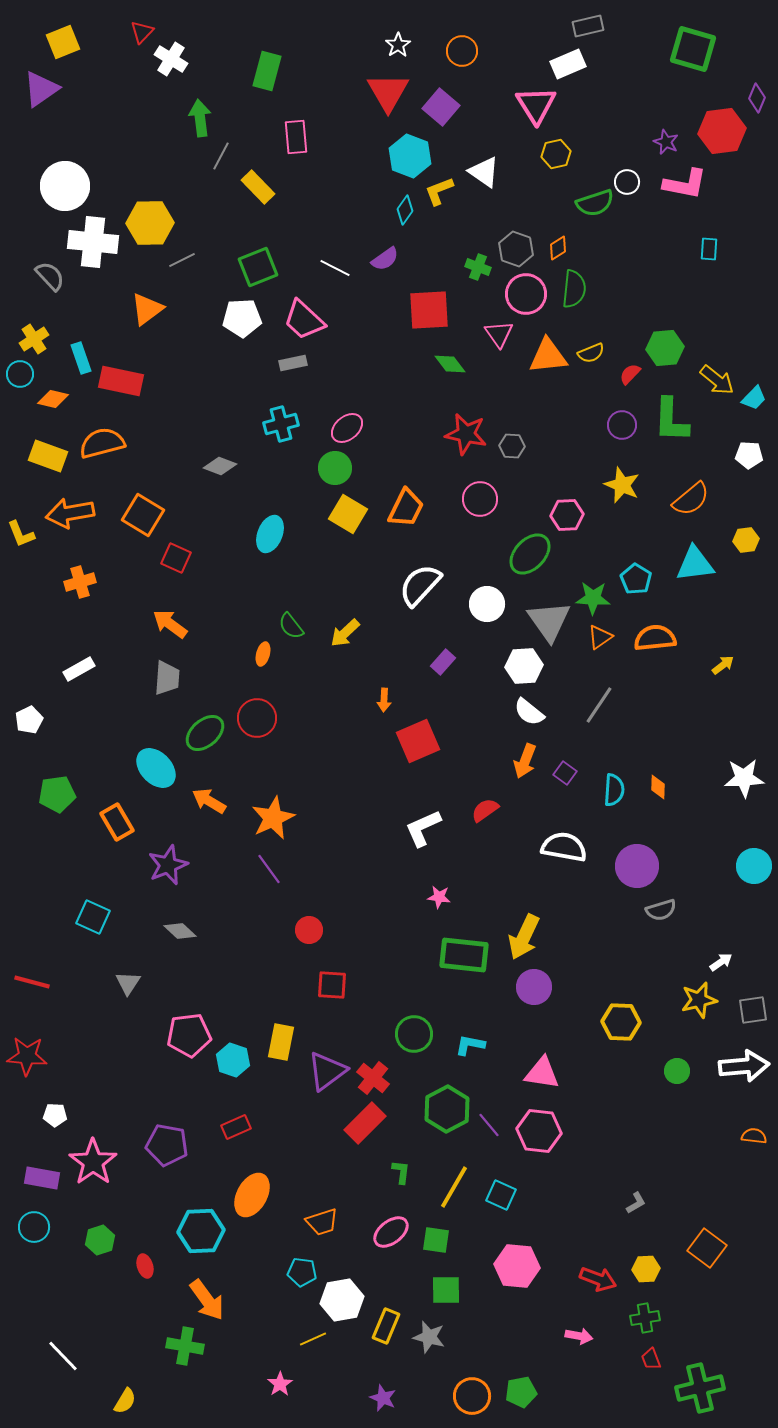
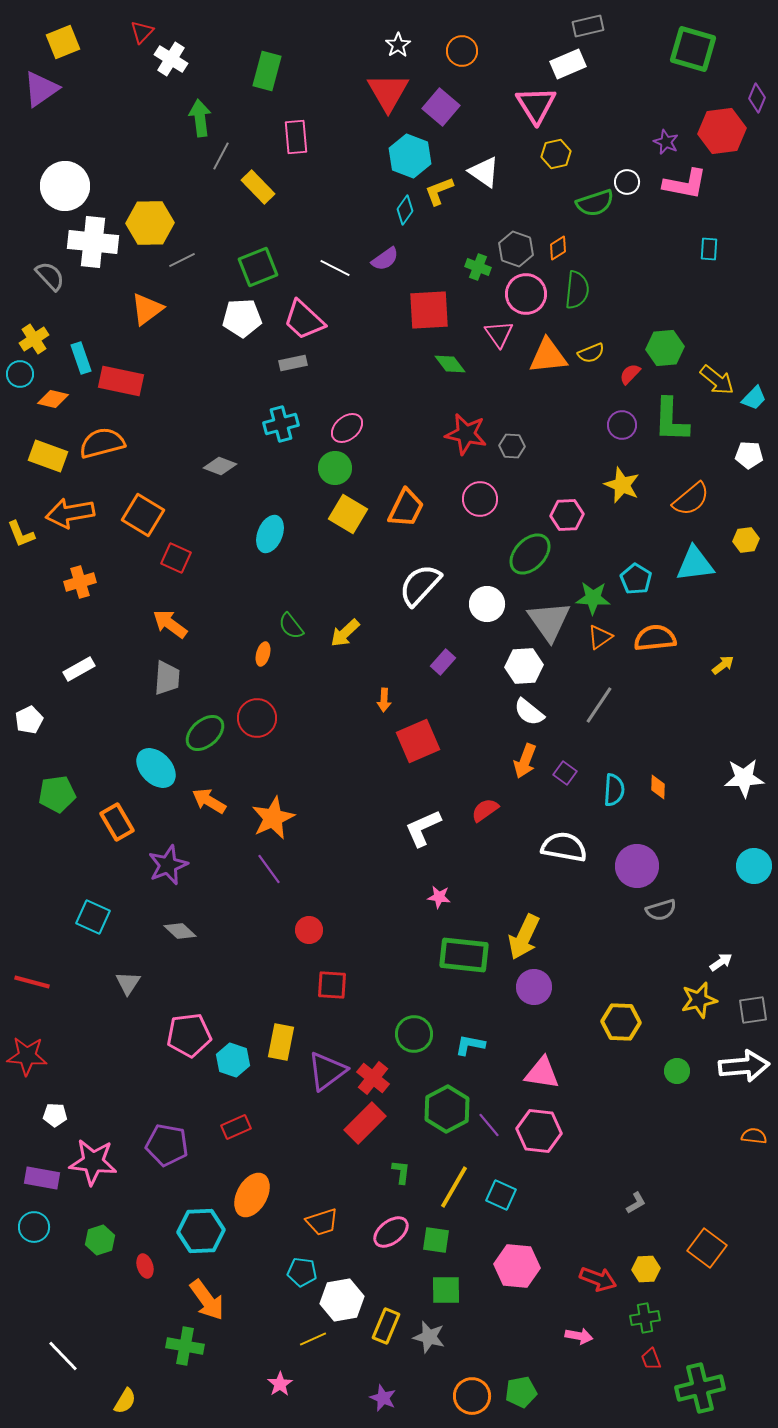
green semicircle at (574, 289): moved 3 px right, 1 px down
pink star at (93, 1162): rotated 30 degrees counterclockwise
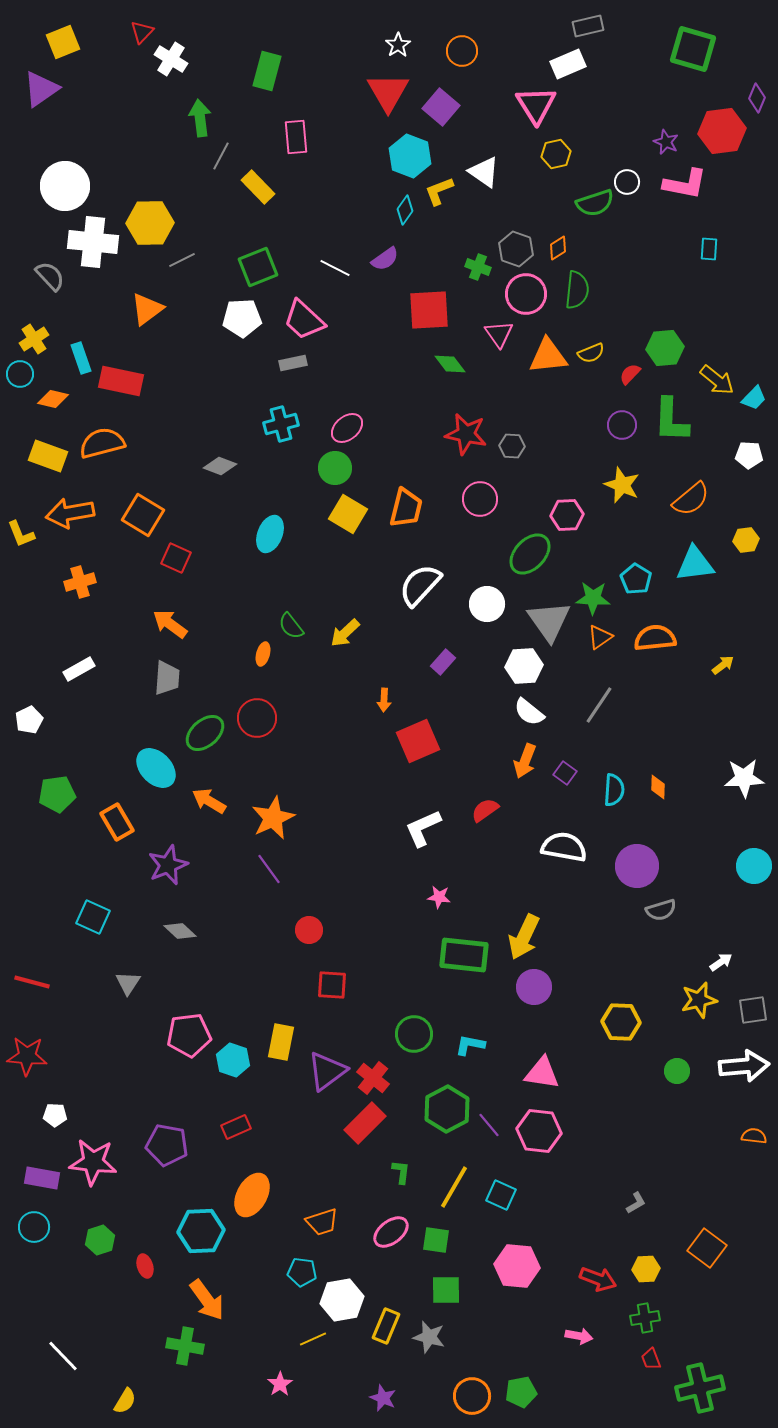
orange trapezoid at (406, 508): rotated 12 degrees counterclockwise
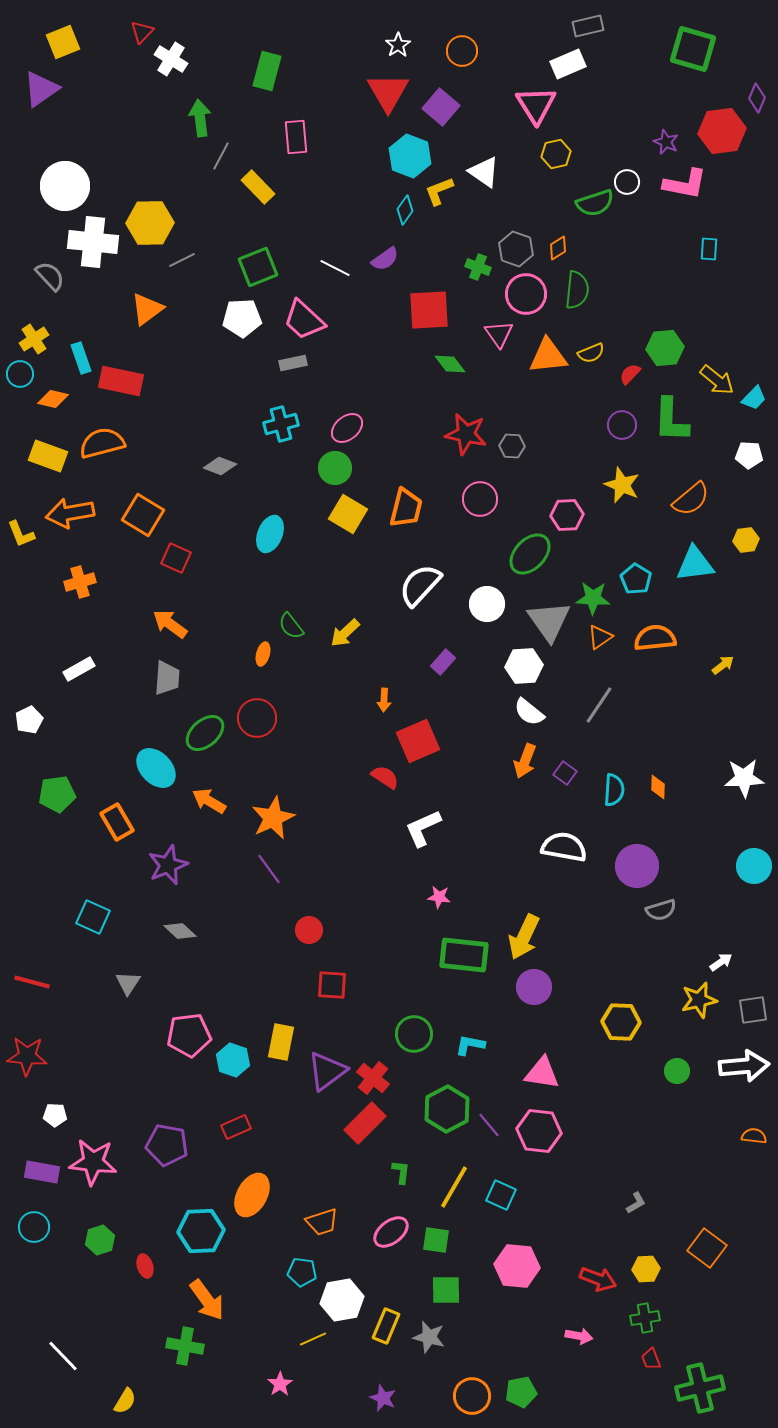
red semicircle at (485, 810): moved 100 px left, 33 px up; rotated 68 degrees clockwise
purple rectangle at (42, 1178): moved 6 px up
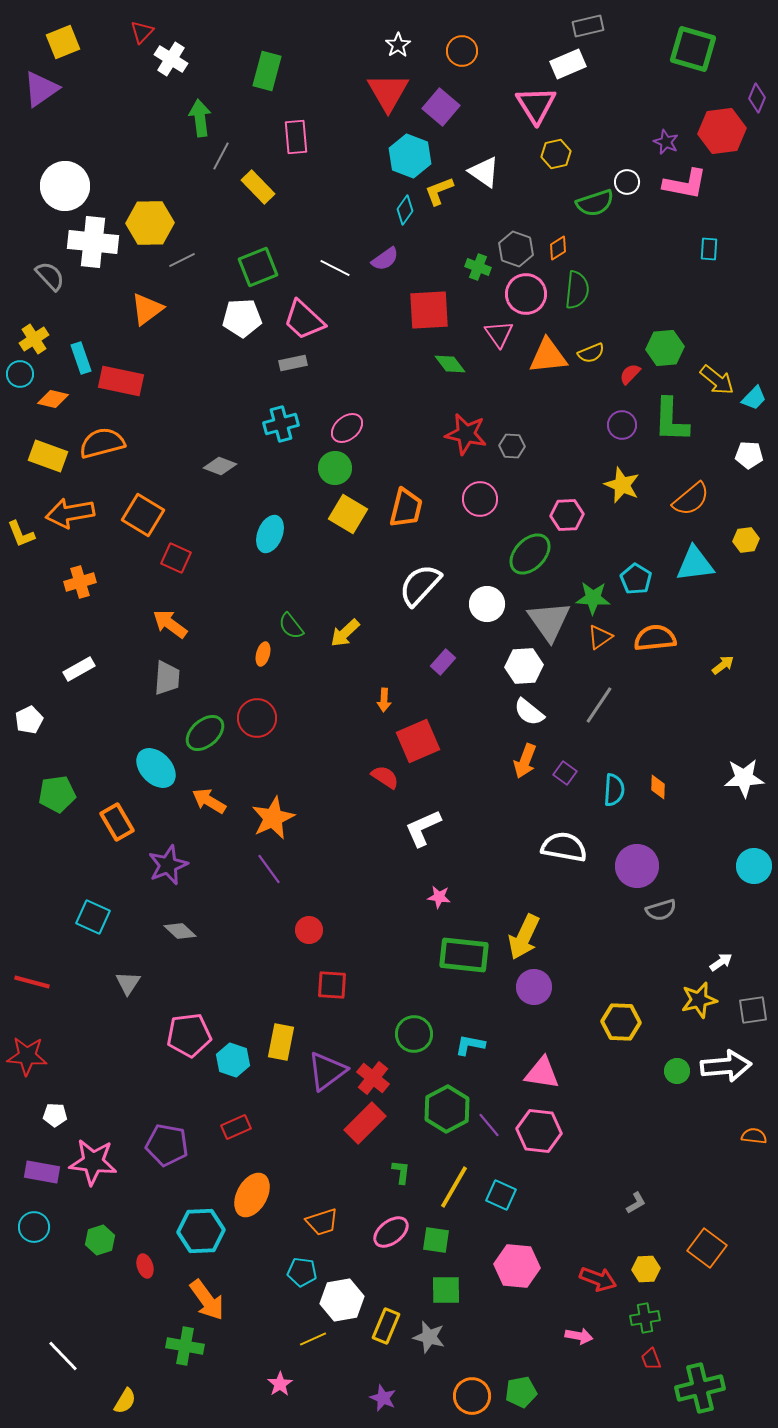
white arrow at (744, 1066): moved 18 px left
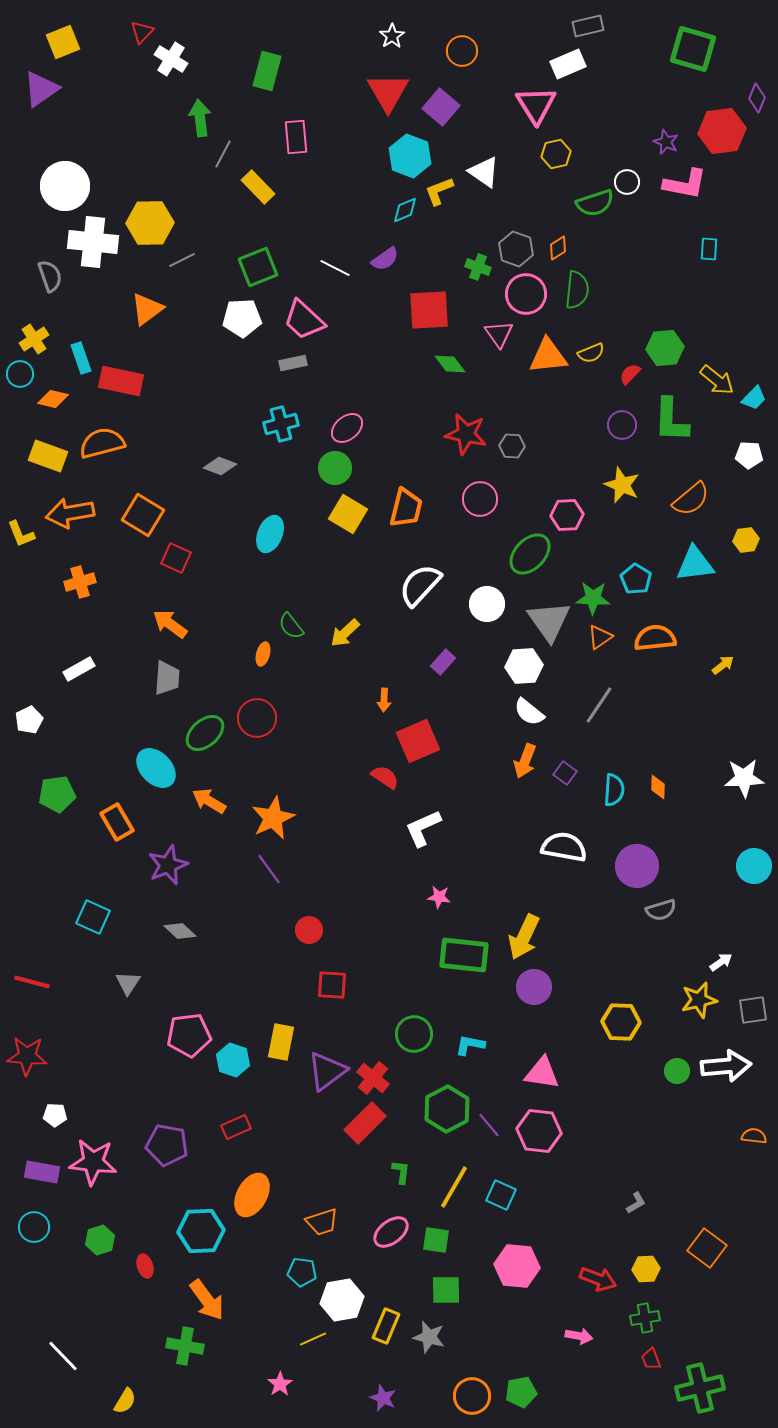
white star at (398, 45): moved 6 px left, 9 px up
gray line at (221, 156): moved 2 px right, 2 px up
cyan diamond at (405, 210): rotated 32 degrees clockwise
gray semicircle at (50, 276): rotated 24 degrees clockwise
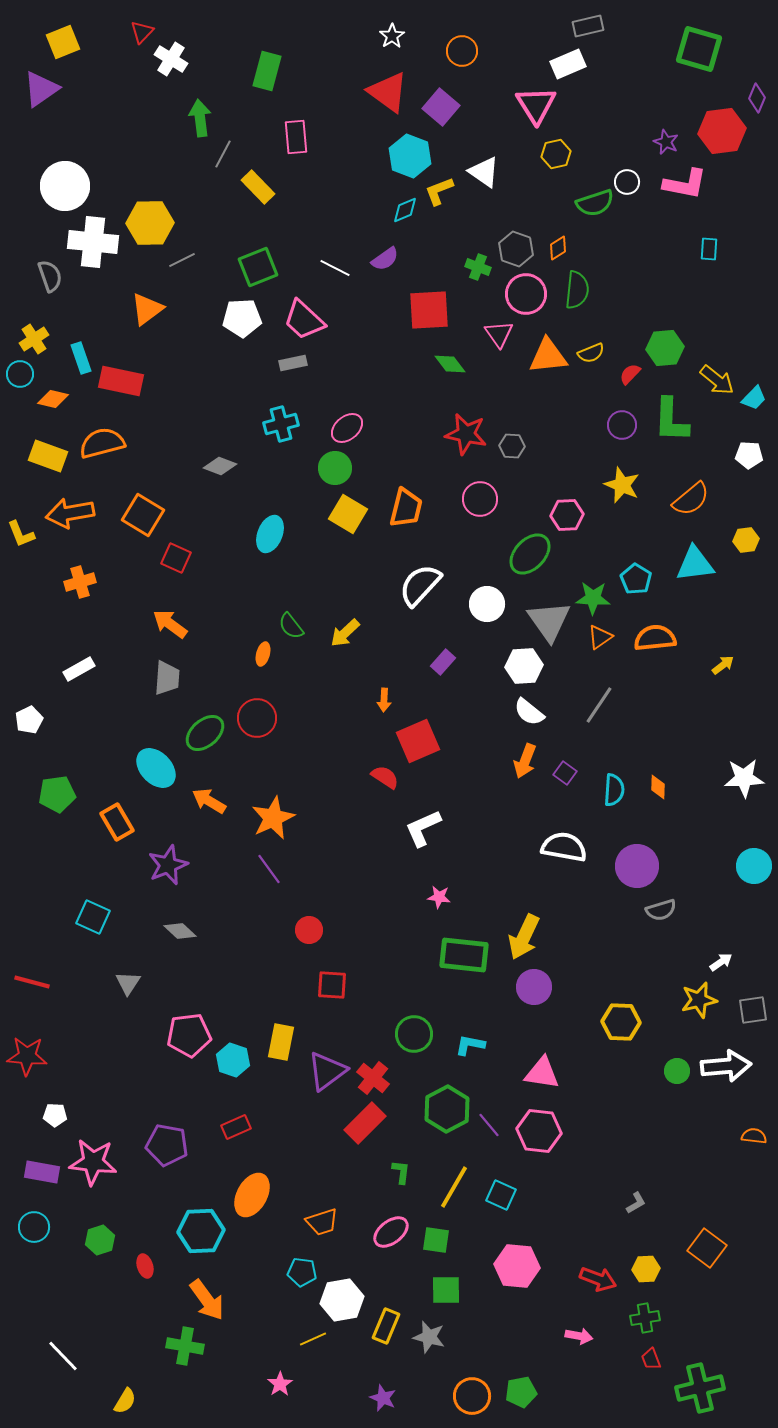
green square at (693, 49): moved 6 px right
red triangle at (388, 92): rotated 24 degrees counterclockwise
